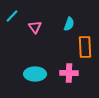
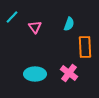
cyan line: moved 1 px down
pink cross: rotated 36 degrees clockwise
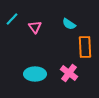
cyan line: moved 2 px down
cyan semicircle: rotated 104 degrees clockwise
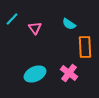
pink triangle: moved 1 px down
cyan ellipse: rotated 25 degrees counterclockwise
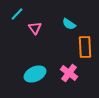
cyan line: moved 5 px right, 5 px up
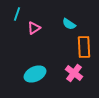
cyan line: rotated 24 degrees counterclockwise
pink triangle: moved 1 px left; rotated 32 degrees clockwise
orange rectangle: moved 1 px left
pink cross: moved 5 px right
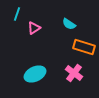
orange rectangle: rotated 70 degrees counterclockwise
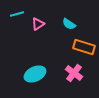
cyan line: rotated 56 degrees clockwise
pink triangle: moved 4 px right, 4 px up
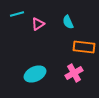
cyan semicircle: moved 1 px left, 2 px up; rotated 32 degrees clockwise
orange rectangle: rotated 10 degrees counterclockwise
pink cross: rotated 24 degrees clockwise
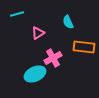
pink triangle: moved 9 px down
pink cross: moved 21 px left, 15 px up
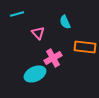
cyan semicircle: moved 3 px left
pink triangle: rotated 40 degrees counterclockwise
orange rectangle: moved 1 px right
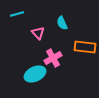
cyan semicircle: moved 3 px left, 1 px down
